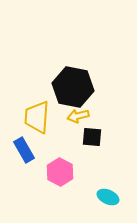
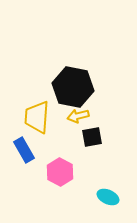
black square: rotated 15 degrees counterclockwise
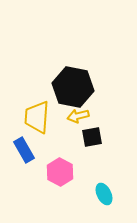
cyan ellipse: moved 4 px left, 3 px up; rotated 40 degrees clockwise
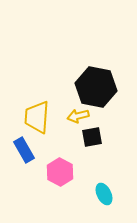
black hexagon: moved 23 px right
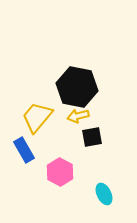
black hexagon: moved 19 px left
yellow trapezoid: rotated 36 degrees clockwise
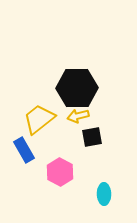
black hexagon: moved 1 px down; rotated 12 degrees counterclockwise
yellow trapezoid: moved 2 px right, 2 px down; rotated 12 degrees clockwise
cyan ellipse: rotated 25 degrees clockwise
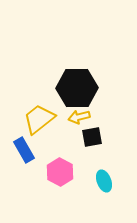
yellow arrow: moved 1 px right, 1 px down
cyan ellipse: moved 13 px up; rotated 20 degrees counterclockwise
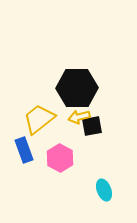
black square: moved 11 px up
blue rectangle: rotated 10 degrees clockwise
pink hexagon: moved 14 px up
cyan ellipse: moved 9 px down
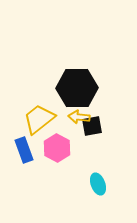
yellow arrow: rotated 20 degrees clockwise
pink hexagon: moved 3 px left, 10 px up
cyan ellipse: moved 6 px left, 6 px up
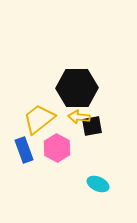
cyan ellipse: rotated 45 degrees counterclockwise
